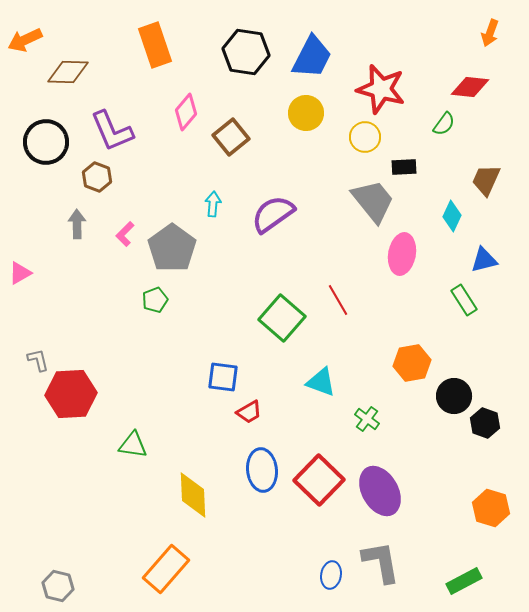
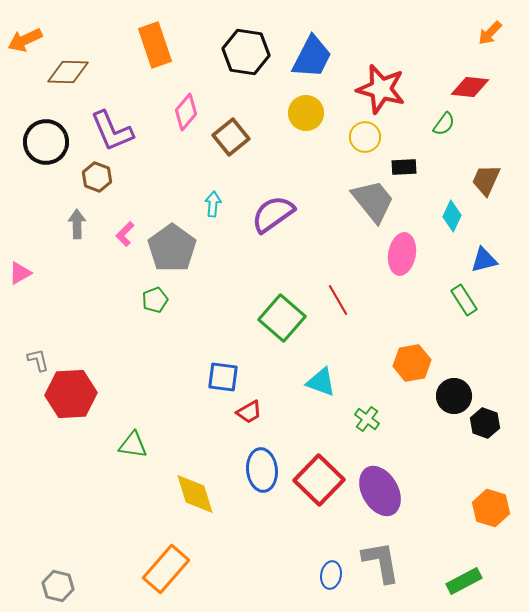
orange arrow at (490, 33): rotated 24 degrees clockwise
yellow diamond at (193, 495): moved 2 px right, 1 px up; rotated 15 degrees counterclockwise
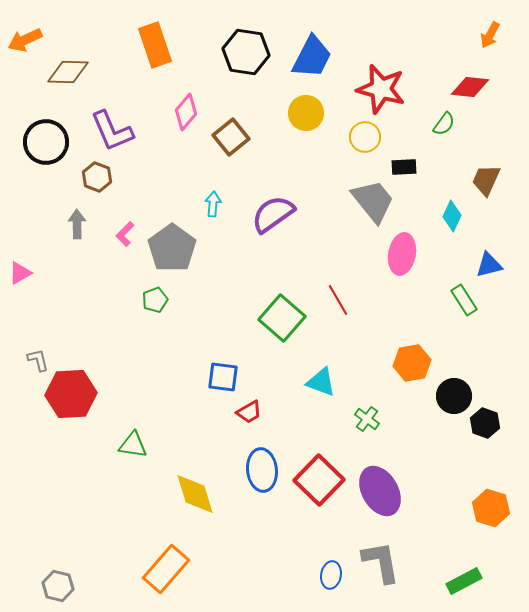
orange arrow at (490, 33): moved 2 px down; rotated 16 degrees counterclockwise
blue triangle at (484, 260): moved 5 px right, 5 px down
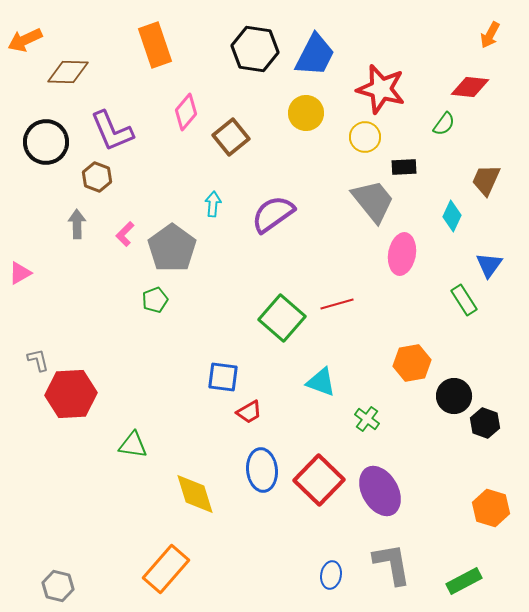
black hexagon at (246, 52): moved 9 px right, 3 px up
blue trapezoid at (312, 57): moved 3 px right, 2 px up
blue triangle at (489, 265): rotated 40 degrees counterclockwise
red line at (338, 300): moved 1 px left, 4 px down; rotated 76 degrees counterclockwise
gray L-shape at (381, 562): moved 11 px right, 2 px down
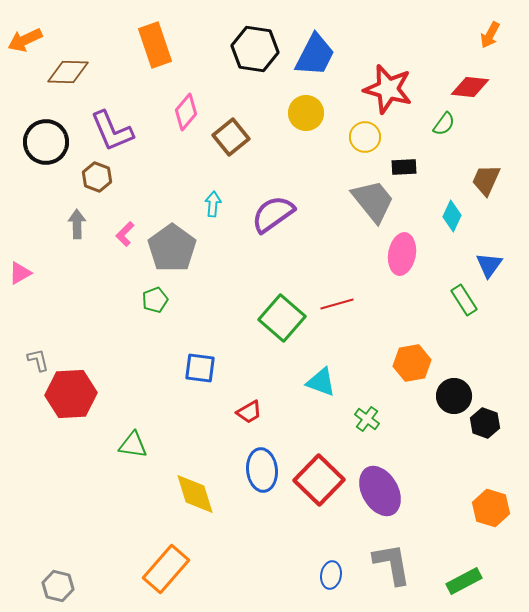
red star at (381, 89): moved 7 px right
blue square at (223, 377): moved 23 px left, 9 px up
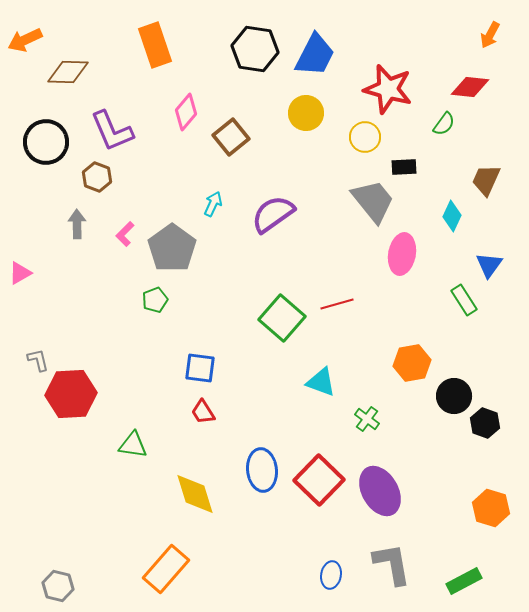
cyan arrow at (213, 204): rotated 20 degrees clockwise
red trapezoid at (249, 412): moved 46 px left; rotated 88 degrees clockwise
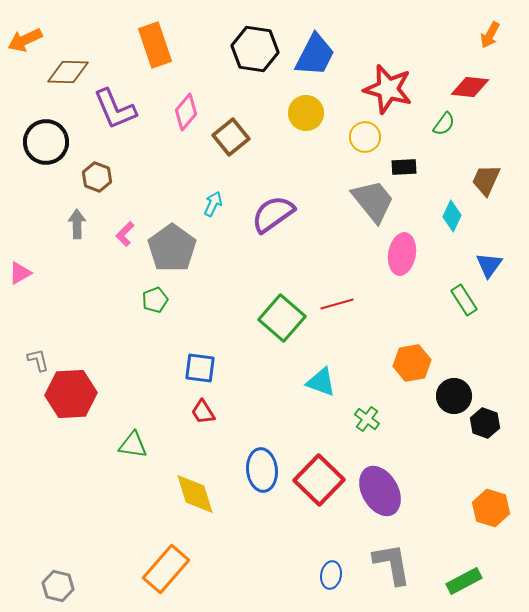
purple L-shape at (112, 131): moved 3 px right, 22 px up
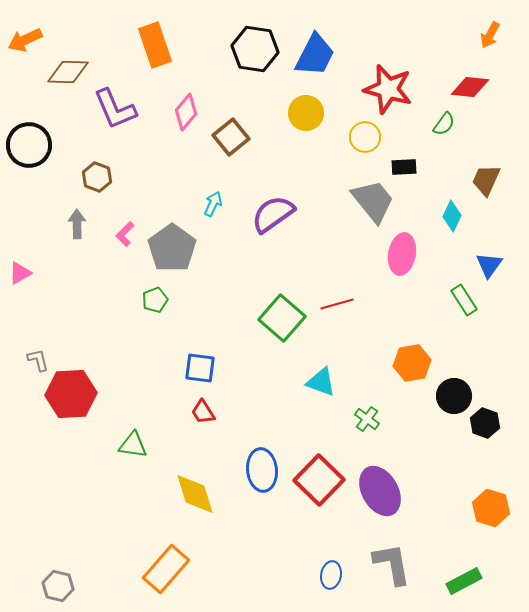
black circle at (46, 142): moved 17 px left, 3 px down
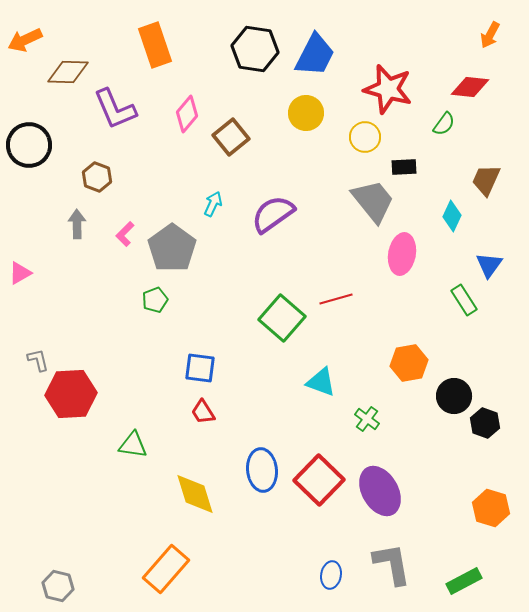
pink diamond at (186, 112): moved 1 px right, 2 px down
red line at (337, 304): moved 1 px left, 5 px up
orange hexagon at (412, 363): moved 3 px left
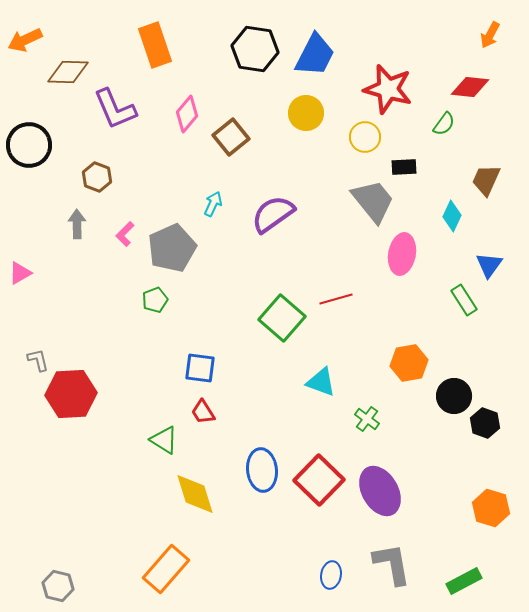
gray pentagon at (172, 248): rotated 12 degrees clockwise
green triangle at (133, 445): moved 31 px right, 5 px up; rotated 24 degrees clockwise
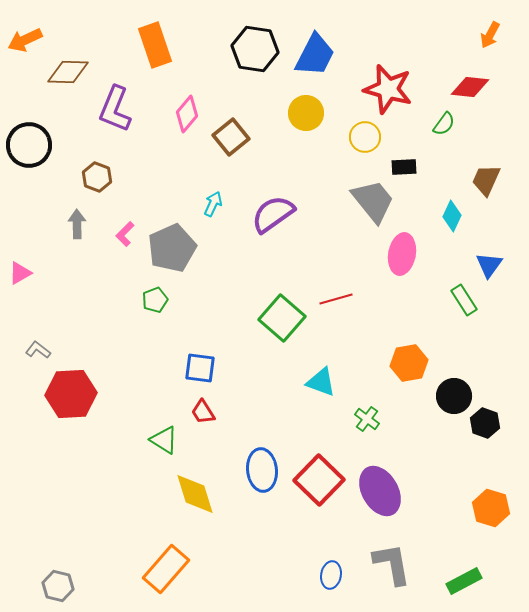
purple L-shape at (115, 109): rotated 45 degrees clockwise
gray L-shape at (38, 360): moved 10 px up; rotated 40 degrees counterclockwise
